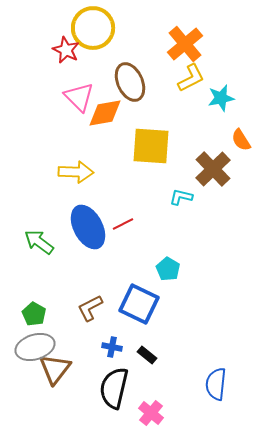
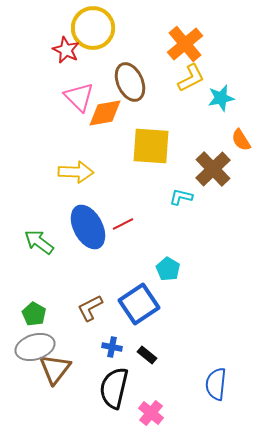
blue square: rotated 30 degrees clockwise
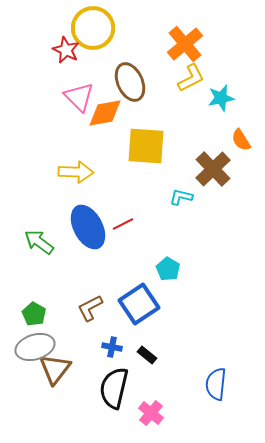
yellow square: moved 5 px left
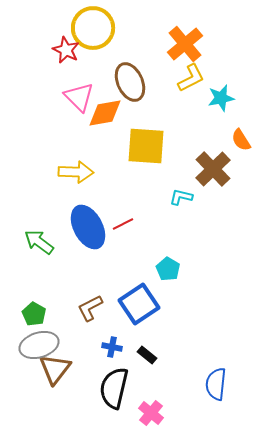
gray ellipse: moved 4 px right, 2 px up
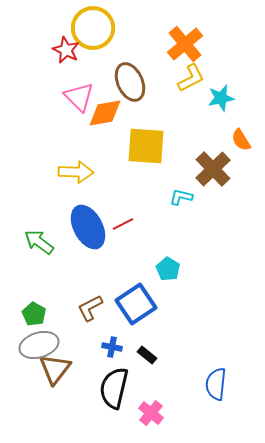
blue square: moved 3 px left
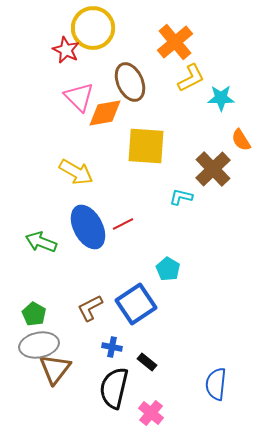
orange cross: moved 10 px left, 2 px up
cyan star: rotated 12 degrees clockwise
yellow arrow: rotated 28 degrees clockwise
green arrow: moved 2 px right; rotated 16 degrees counterclockwise
gray ellipse: rotated 6 degrees clockwise
black rectangle: moved 7 px down
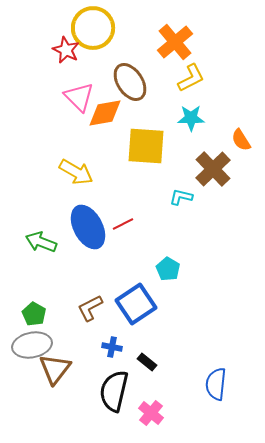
brown ellipse: rotated 9 degrees counterclockwise
cyan star: moved 30 px left, 20 px down
gray ellipse: moved 7 px left
black semicircle: moved 3 px down
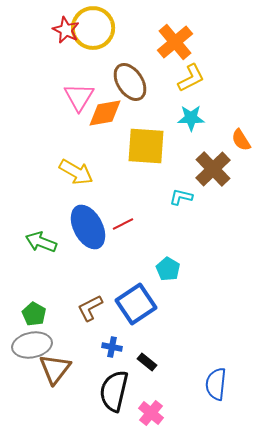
red star: moved 20 px up
pink triangle: rotated 16 degrees clockwise
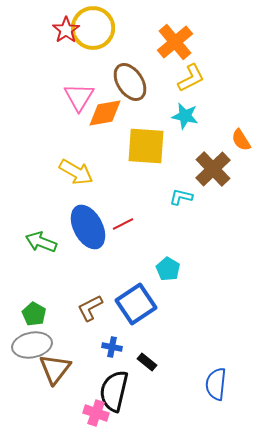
red star: rotated 12 degrees clockwise
cyan star: moved 6 px left, 2 px up; rotated 12 degrees clockwise
pink cross: moved 55 px left; rotated 20 degrees counterclockwise
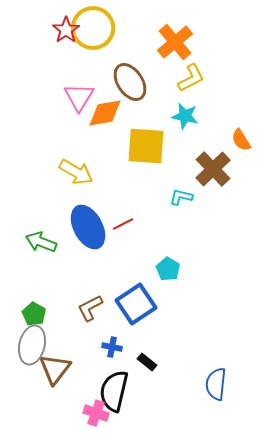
gray ellipse: rotated 66 degrees counterclockwise
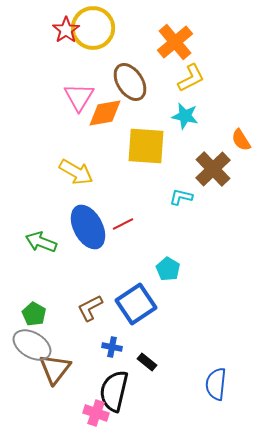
gray ellipse: rotated 72 degrees counterclockwise
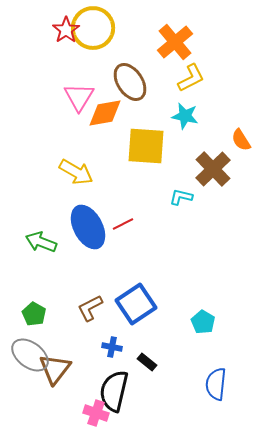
cyan pentagon: moved 35 px right, 53 px down
gray ellipse: moved 2 px left, 10 px down; rotated 6 degrees clockwise
